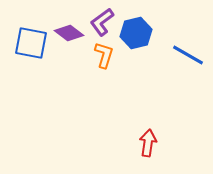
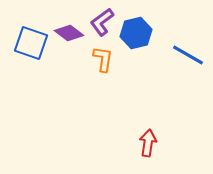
blue square: rotated 8 degrees clockwise
orange L-shape: moved 1 px left, 4 px down; rotated 8 degrees counterclockwise
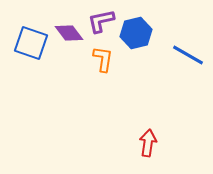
purple L-shape: moved 1 px left, 1 px up; rotated 24 degrees clockwise
purple diamond: rotated 16 degrees clockwise
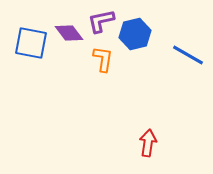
blue hexagon: moved 1 px left, 1 px down
blue square: rotated 8 degrees counterclockwise
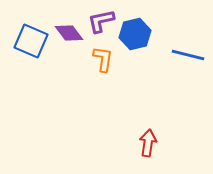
blue square: moved 2 px up; rotated 12 degrees clockwise
blue line: rotated 16 degrees counterclockwise
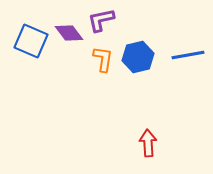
purple L-shape: moved 1 px up
blue hexagon: moved 3 px right, 23 px down
blue line: rotated 24 degrees counterclockwise
red arrow: rotated 12 degrees counterclockwise
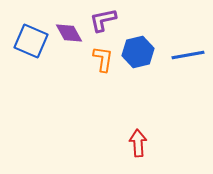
purple L-shape: moved 2 px right
purple diamond: rotated 8 degrees clockwise
blue hexagon: moved 5 px up
red arrow: moved 10 px left
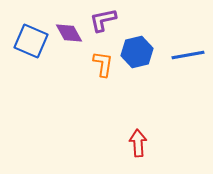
blue hexagon: moved 1 px left
orange L-shape: moved 5 px down
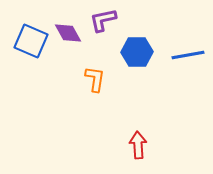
purple diamond: moved 1 px left
blue hexagon: rotated 12 degrees clockwise
orange L-shape: moved 8 px left, 15 px down
red arrow: moved 2 px down
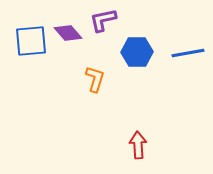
purple diamond: rotated 12 degrees counterclockwise
blue square: rotated 28 degrees counterclockwise
blue line: moved 2 px up
orange L-shape: rotated 8 degrees clockwise
